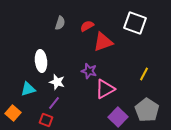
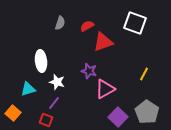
gray pentagon: moved 2 px down
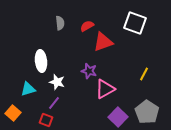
gray semicircle: rotated 24 degrees counterclockwise
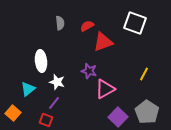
cyan triangle: rotated 21 degrees counterclockwise
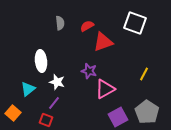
purple square: rotated 18 degrees clockwise
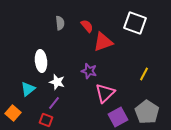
red semicircle: rotated 80 degrees clockwise
pink triangle: moved 4 px down; rotated 15 degrees counterclockwise
